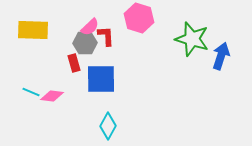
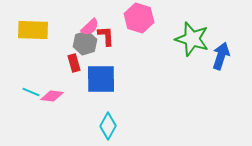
gray hexagon: rotated 15 degrees counterclockwise
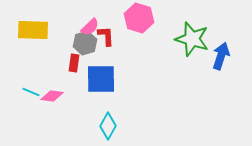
red rectangle: rotated 24 degrees clockwise
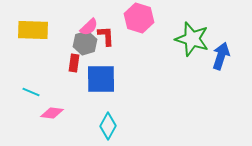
pink semicircle: moved 1 px left
pink diamond: moved 17 px down
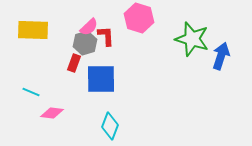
red rectangle: rotated 12 degrees clockwise
cyan diamond: moved 2 px right; rotated 8 degrees counterclockwise
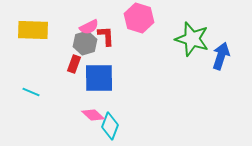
pink semicircle: rotated 18 degrees clockwise
red rectangle: moved 1 px down
blue square: moved 2 px left, 1 px up
pink diamond: moved 41 px right, 2 px down; rotated 35 degrees clockwise
